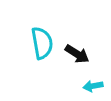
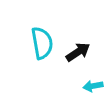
black arrow: moved 1 px right, 2 px up; rotated 65 degrees counterclockwise
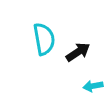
cyan semicircle: moved 2 px right, 4 px up
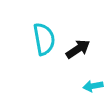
black arrow: moved 3 px up
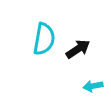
cyan semicircle: rotated 20 degrees clockwise
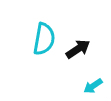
cyan arrow: rotated 24 degrees counterclockwise
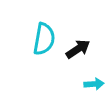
cyan arrow: moved 1 px right, 2 px up; rotated 150 degrees counterclockwise
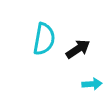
cyan arrow: moved 2 px left
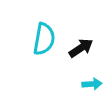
black arrow: moved 3 px right, 1 px up
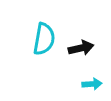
black arrow: rotated 20 degrees clockwise
